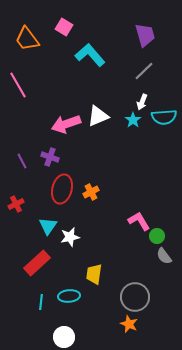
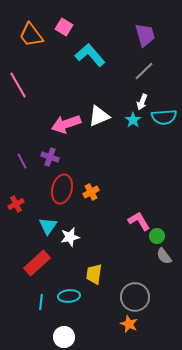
orange trapezoid: moved 4 px right, 4 px up
white triangle: moved 1 px right
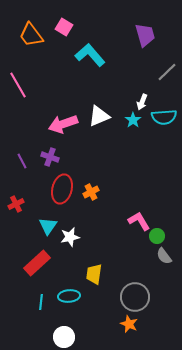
gray line: moved 23 px right, 1 px down
pink arrow: moved 3 px left
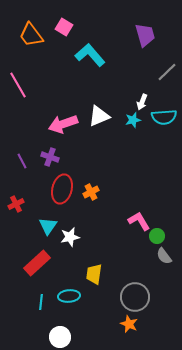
cyan star: rotated 21 degrees clockwise
white circle: moved 4 px left
